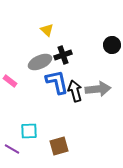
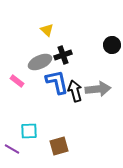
pink rectangle: moved 7 px right
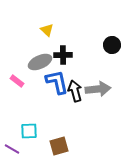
black cross: rotated 18 degrees clockwise
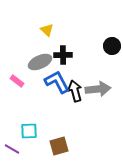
black circle: moved 1 px down
blue L-shape: rotated 16 degrees counterclockwise
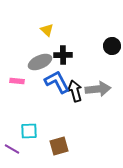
pink rectangle: rotated 32 degrees counterclockwise
